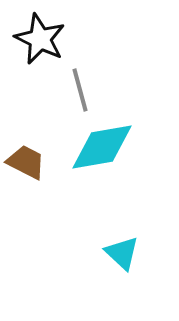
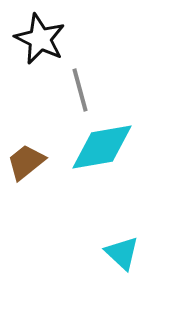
brown trapezoid: rotated 66 degrees counterclockwise
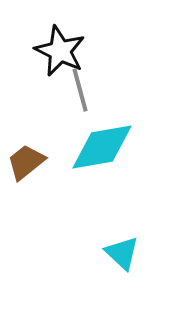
black star: moved 20 px right, 12 px down
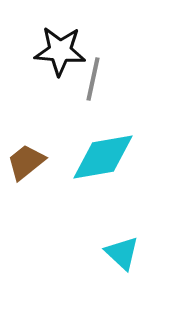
black star: rotated 21 degrees counterclockwise
gray line: moved 13 px right, 11 px up; rotated 27 degrees clockwise
cyan diamond: moved 1 px right, 10 px down
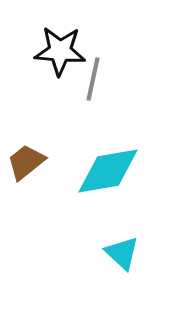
cyan diamond: moved 5 px right, 14 px down
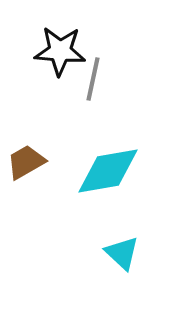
brown trapezoid: rotated 9 degrees clockwise
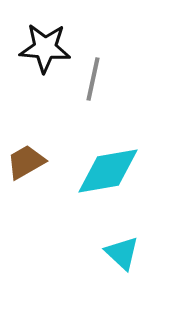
black star: moved 15 px left, 3 px up
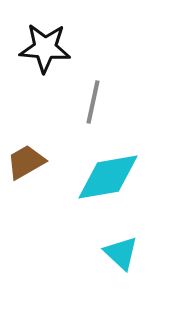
gray line: moved 23 px down
cyan diamond: moved 6 px down
cyan triangle: moved 1 px left
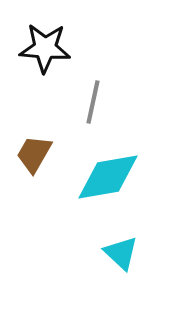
brown trapezoid: moved 8 px right, 8 px up; rotated 30 degrees counterclockwise
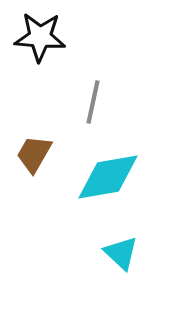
black star: moved 5 px left, 11 px up
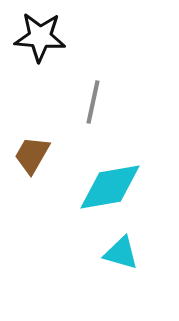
brown trapezoid: moved 2 px left, 1 px down
cyan diamond: moved 2 px right, 10 px down
cyan triangle: rotated 27 degrees counterclockwise
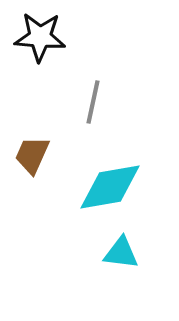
brown trapezoid: rotated 6 degrees counterclockwise
cyan triangle: rotated 9 degrees counterclockwise
